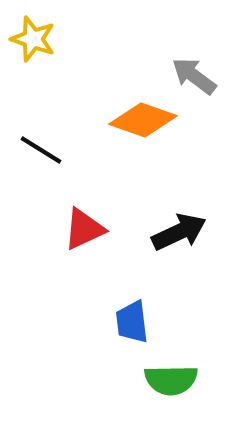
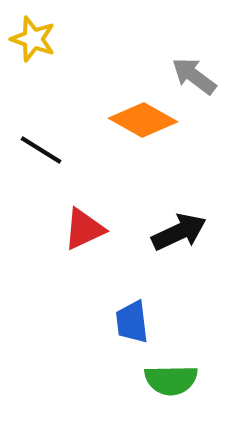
orange diamond: rotated 10 degrees clockwise
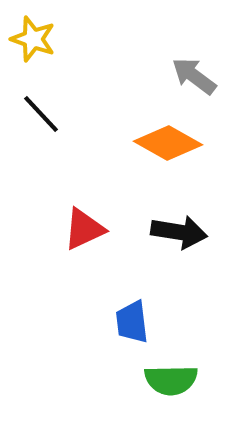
orange diamond: moved 25 px right, 23 px down
black line: moved 36 px up; rotated 15 degrees clockwise
black arrow: rotated 34 degrees clockwise
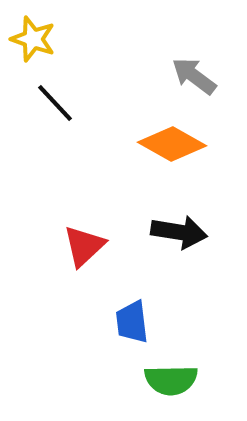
black line: moved 14 px right, 11 px up
orange diamond: moved 4 px right, 1 px down
red triangle: moved 17 px down; rotated 18 degrees counterclockwise
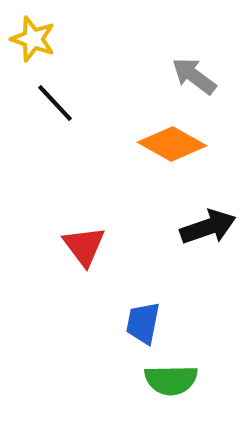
black arrow: moved 29 px right, 5 px up; rotated 28 degrees counterclockwise
red triangle: rotated 24 degrees counterclockwise
blue trapezoid: moved 11 px right, 1 px down; rotated 18 degrees clockwise
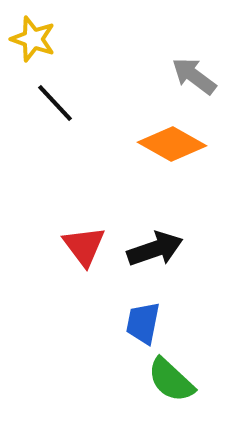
black arrow: moved 53 px left, 22 px down
green semicircle: rotated 44 degrees clockwise
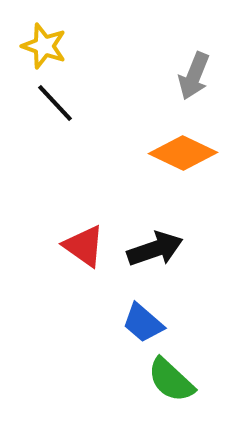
yellow star: moved 11 px right, 7 px down
gray arrow: rotated 105 degrees counterclockwise
orange diamond: moved 11 px right, 9 px down; rotated 4 degrees counterclockwise
red triangle: rotated 18 degrees counterclockwise
blue trapezoid: rotated 60 degrees counterclockwise
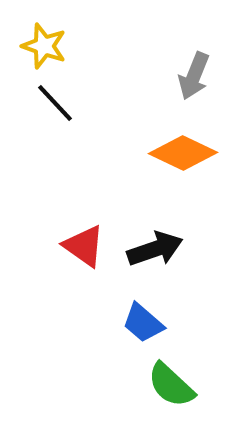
green semicircle: moved 5 px down
